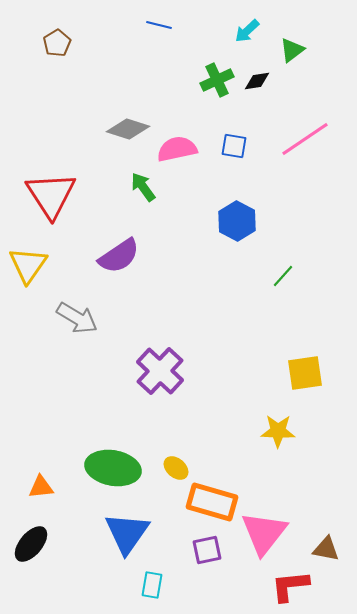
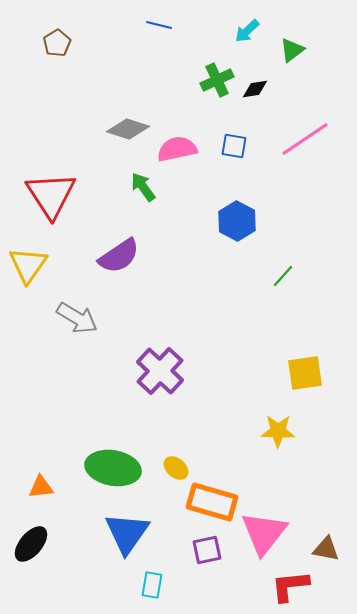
black diamond: moved 2 px left, 8 px down
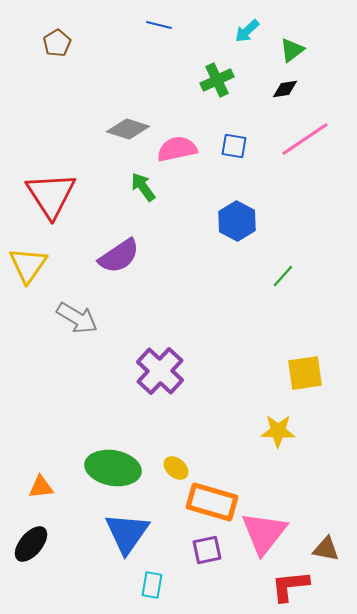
black diamond: moved 30 px right
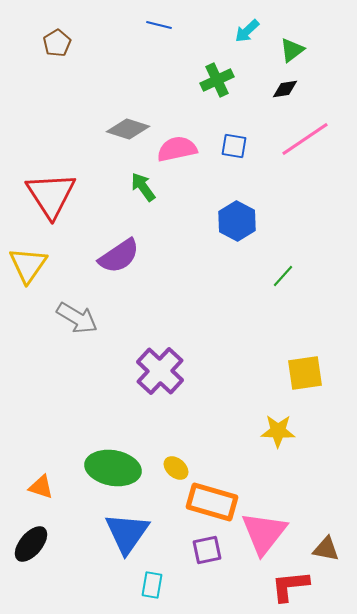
orange triangle: rotated 24 degrees clockwise
